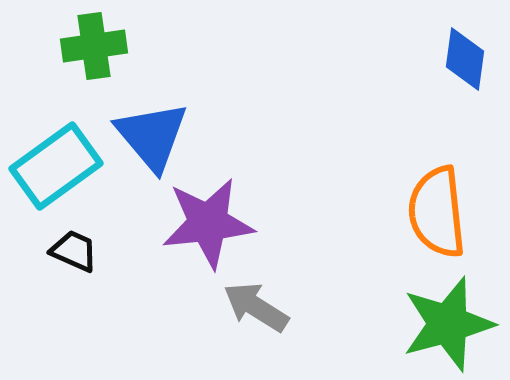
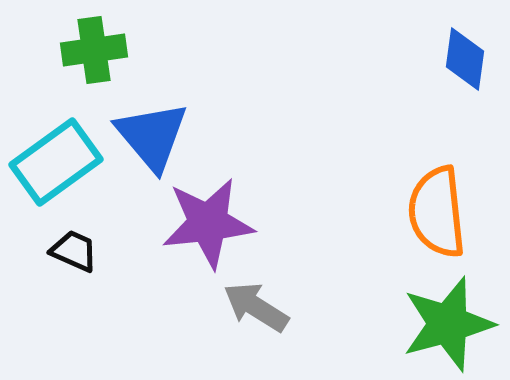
green cross: moved 4 px down
cyan rectangle: moved 4 px up
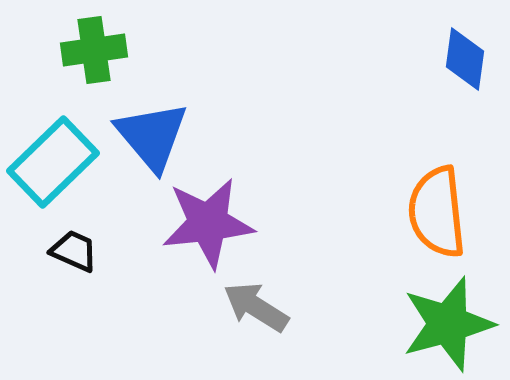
cyan rectangle: moved 3 px left; rotated 8 degrees counterclockwise
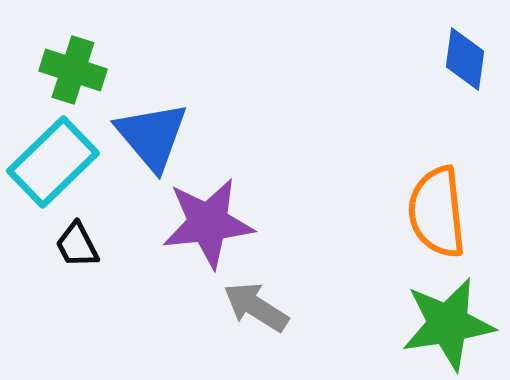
green cross: moved 21 px left, 20 px down; rotated 26 degrees clockwise
black trapezoid: moved 3 px right, 6 px up; rotated 141 degrees counterclockwise
green star: rotated 6 degrees clockwise
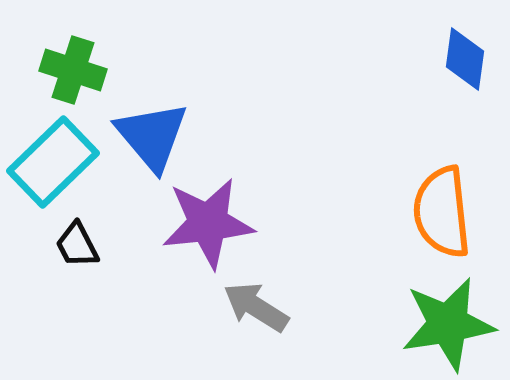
orange semicircle: moved 5 px right
